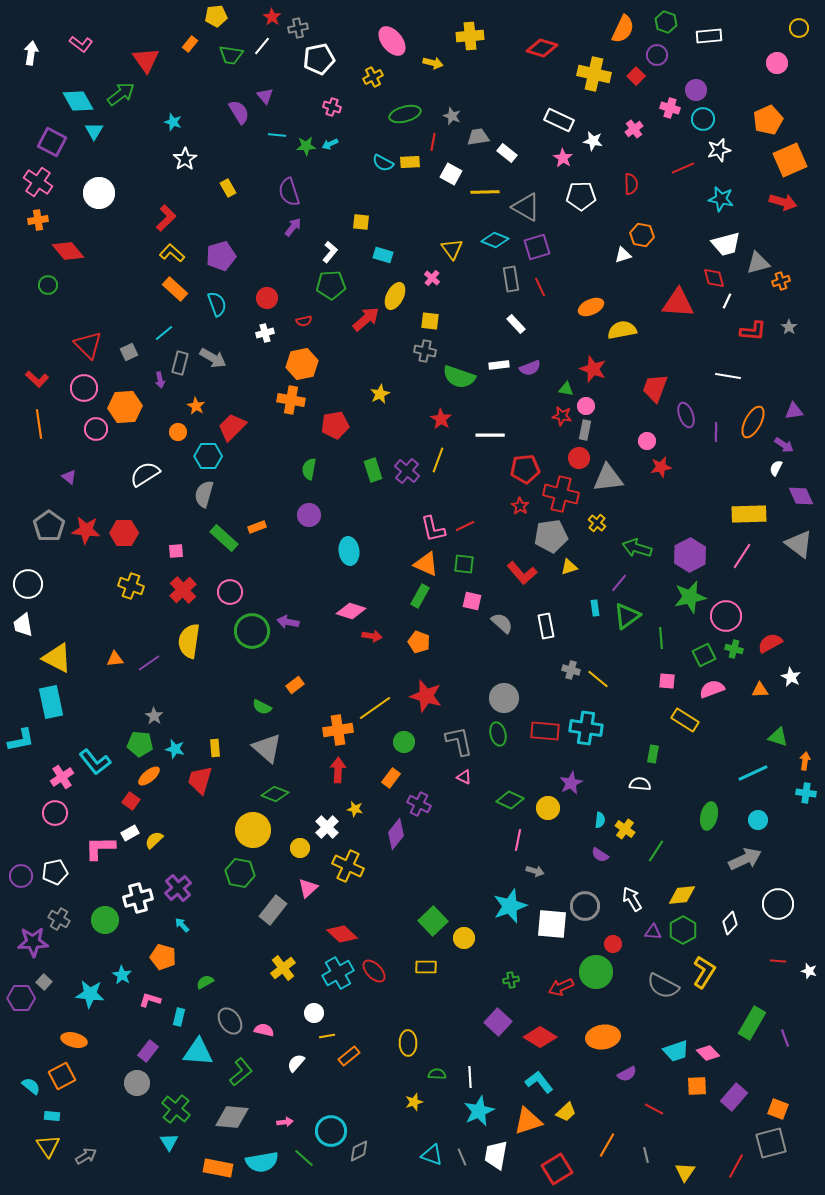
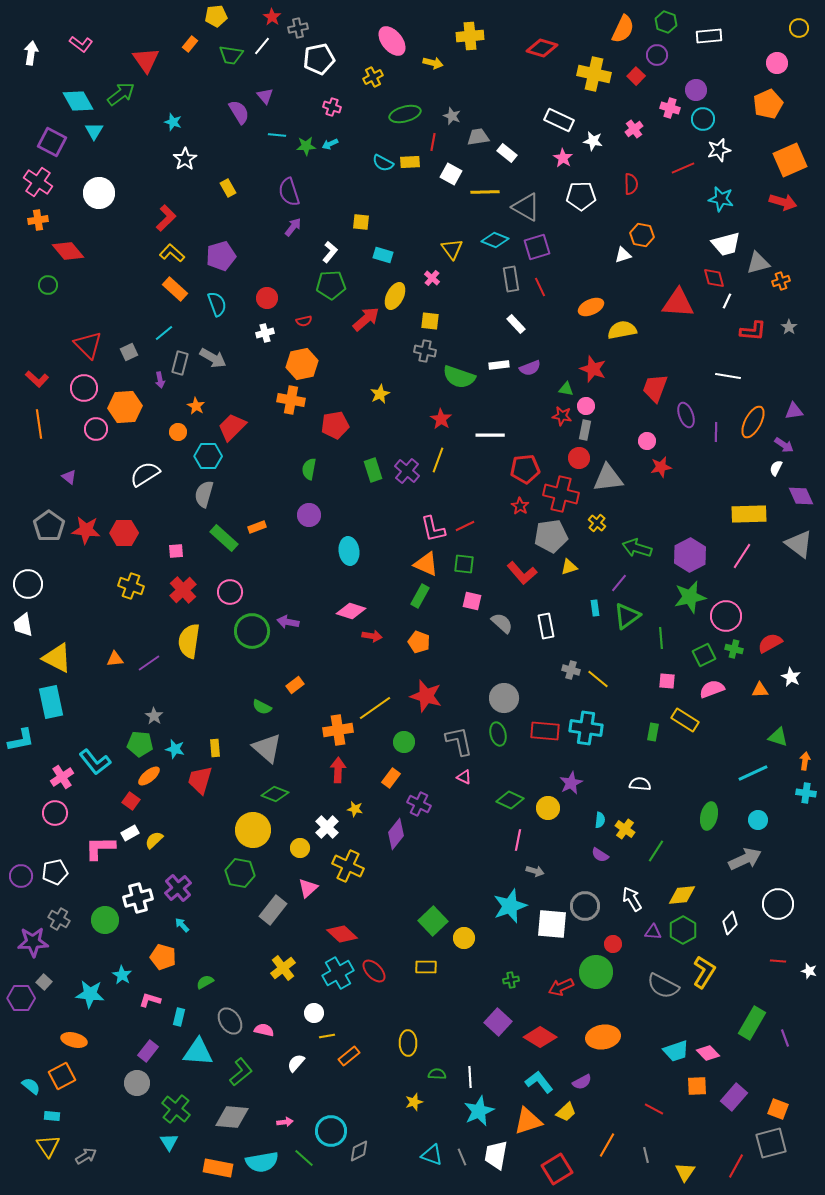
orange pentagon at (768, 120): moved 16 px up
green rectangle at (653, 754): moved 22 px up
purple semicircle at (627, 1074): moved 45 px left, 8 px down
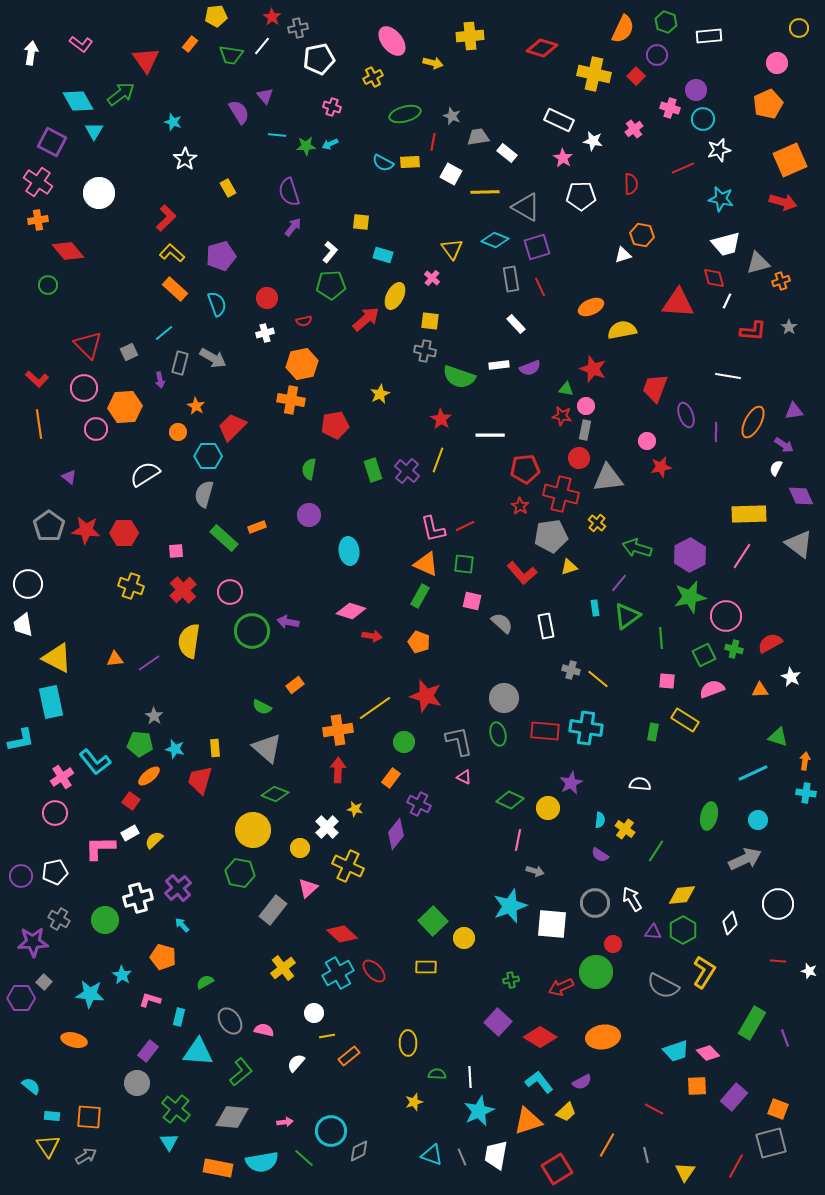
gray circle at (585, 906): moved 10 px right, 3 px up
orange square at (62, 1076): moved 27 px right, 41 px down; rotated 32 degrees clockwise
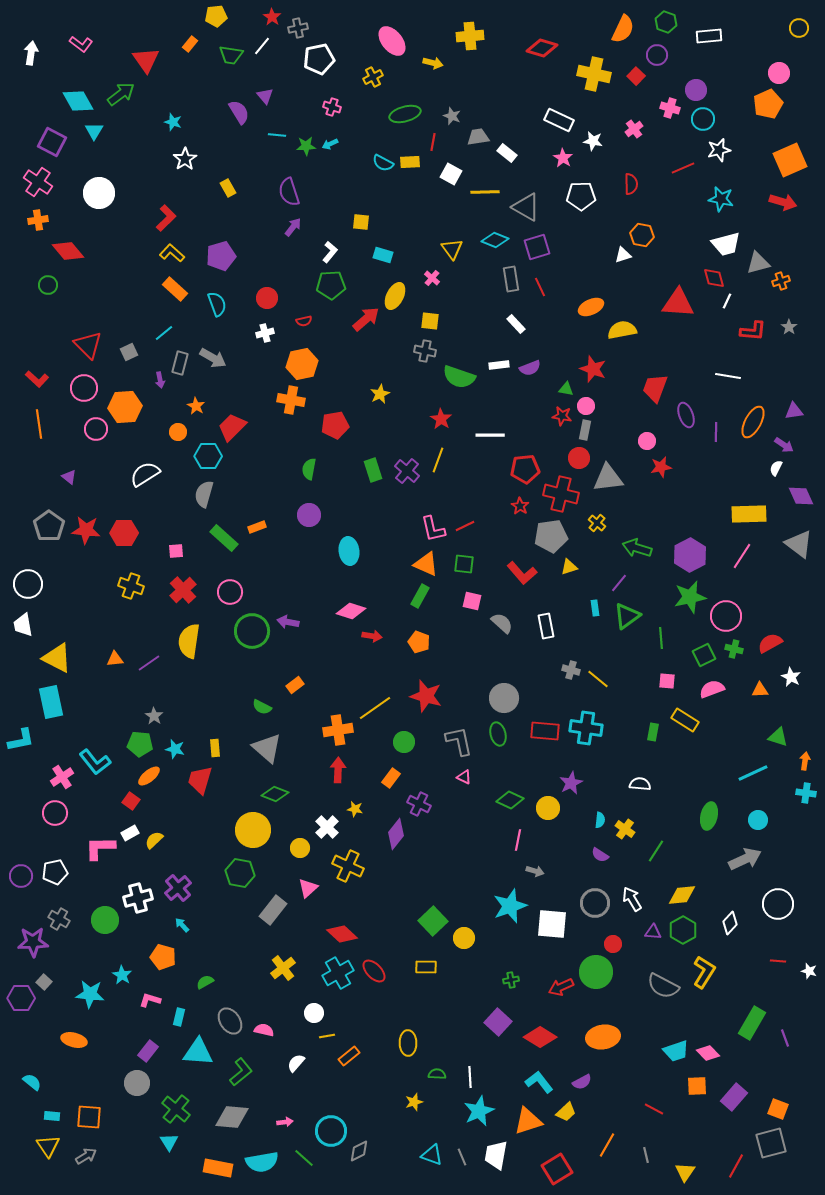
pink circle at (777, 63): moved 2 px right, 10 px down
cyan semicircle at (31, 1086): moved 1 px right, 4 px up
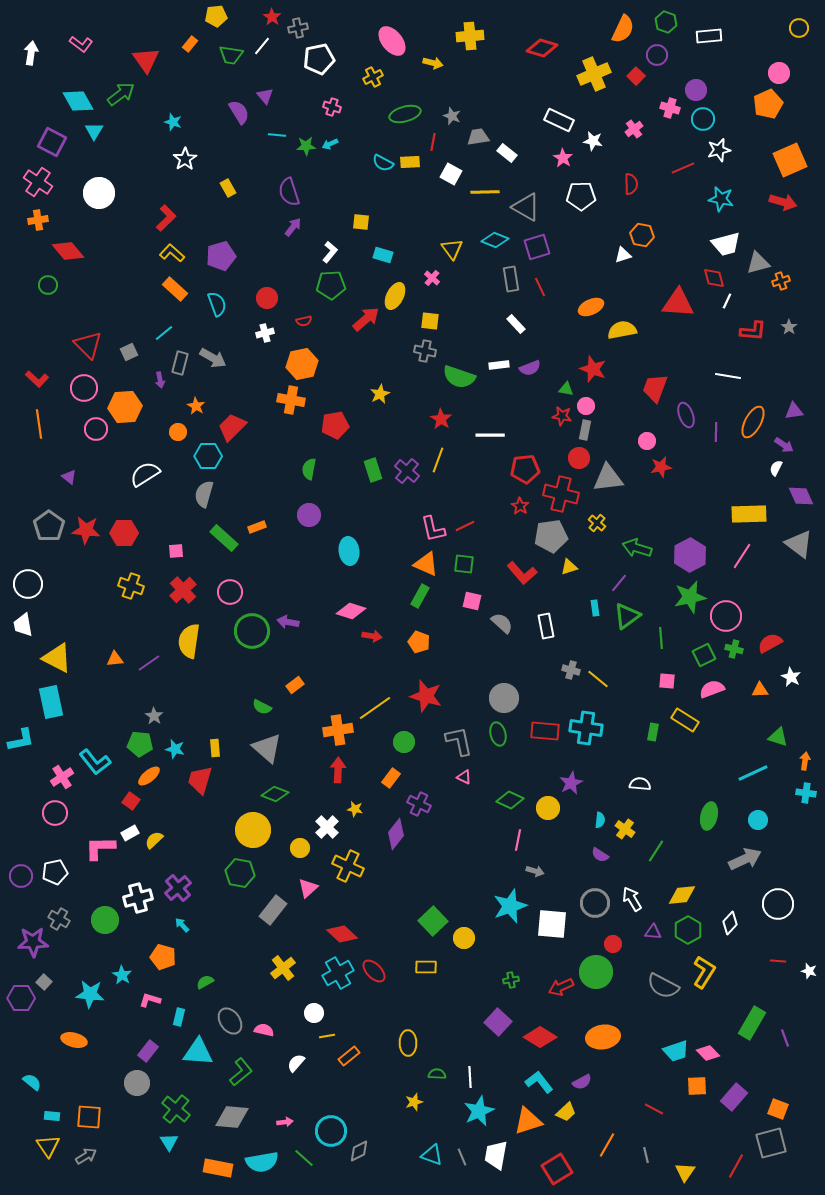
yellow cross at (594, 74): rotated 36 degrees counterclockwise
green hexagon at (683, 930): moved 5 px right
